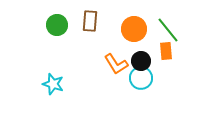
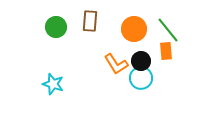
green circle: moved 1 px left, 2 px down
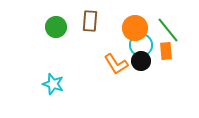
orange circle: moved 1 px right, 1 px up
cyan circle: moved 33 px up
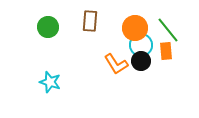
green circle: moved 8 px left
cyan star: moved 3 px left, 2 px up
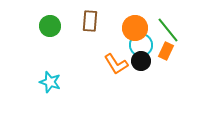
green circle: moved 2 px right, 1 px up
orange rectangle: rotated 30 degrees clockwise
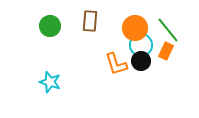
orange L-shape: rotated 15 degrees clockwise
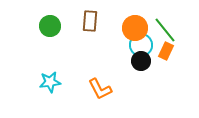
green line: moved 3 px left
orange L-shape: moved 16 px left, 25 px down; rotated 10 degrees counterclockwise
cyan star: rotated 25 degrees counterclockwise
